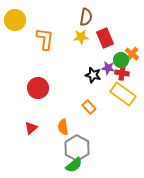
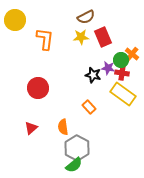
brown semicircle: rotated 54 degrees clockwise
red rectangle: moved 2 px left, 1 px up
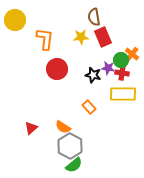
brown semicircle: moved 8 px right; rotated 108 degrees clockwise
red circle: moved 19 px right, 19 px up
yellow rectangle: rotated 35 degrees counterclockwise
orange semicircle: rotated 49 degrees counterclockwise
gray hexagon: moved 7 px left, 2 px up
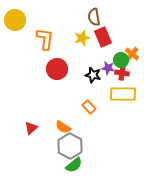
yellow star: moved 1 px right, 1 px down; rotated 14 degrees counterclockwise
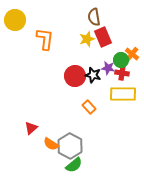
yellow star: moved 5 px right, 1 px down
red circle: moved 18 px right, 7 px down
orange semicircle: moved 12 px left, 17 px down
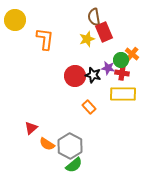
red rectangle: moved 1 px right, 5 px up
orange semicircle: moved 4 px left
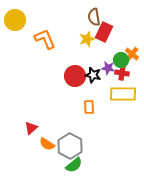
red rectangle: rotated 48 degrees clockwise
orange L-shape: rotated 30 degrees counterclockwise
orange rectangle: rotated 40 degrees clockwise
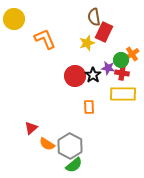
yellow circle: moved 1 px left, 1 px up
yellow star: moved 4 px down
orange cross: rotated 16 degrees clockwise
black star: rotated 21 degrees clockwise
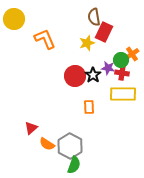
green semicircle: rotated 30 degrees counterclockwise
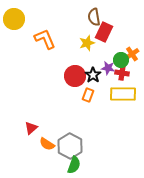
orange rectangle: moved 1 px left, 12 px up; rotated 24 degrees clockwise
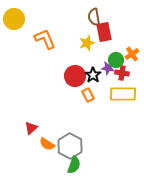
red rectangle: rotated 36 degrees counterclockwise
green circle: moved 5 px left
orange rectangle: rotated 48 degrees counterclockwise
